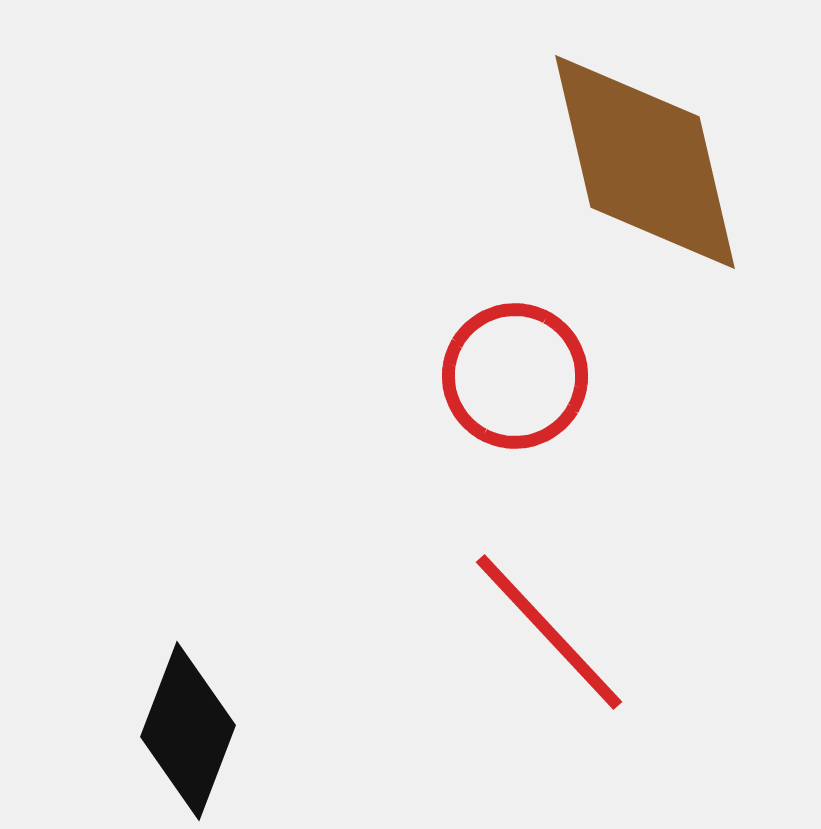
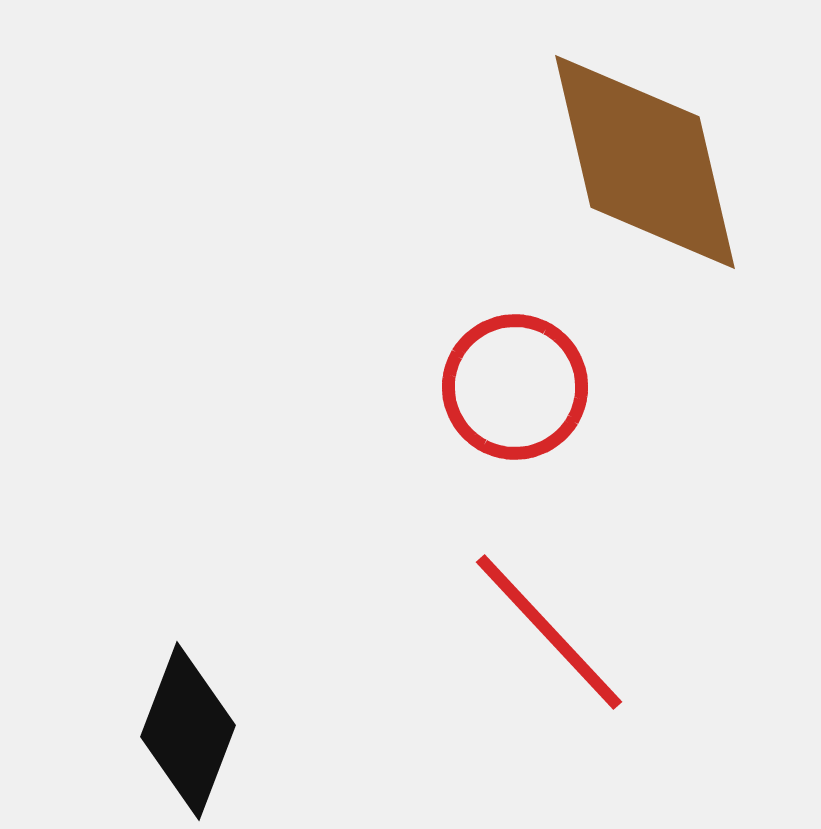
red circle: moved 11 px down
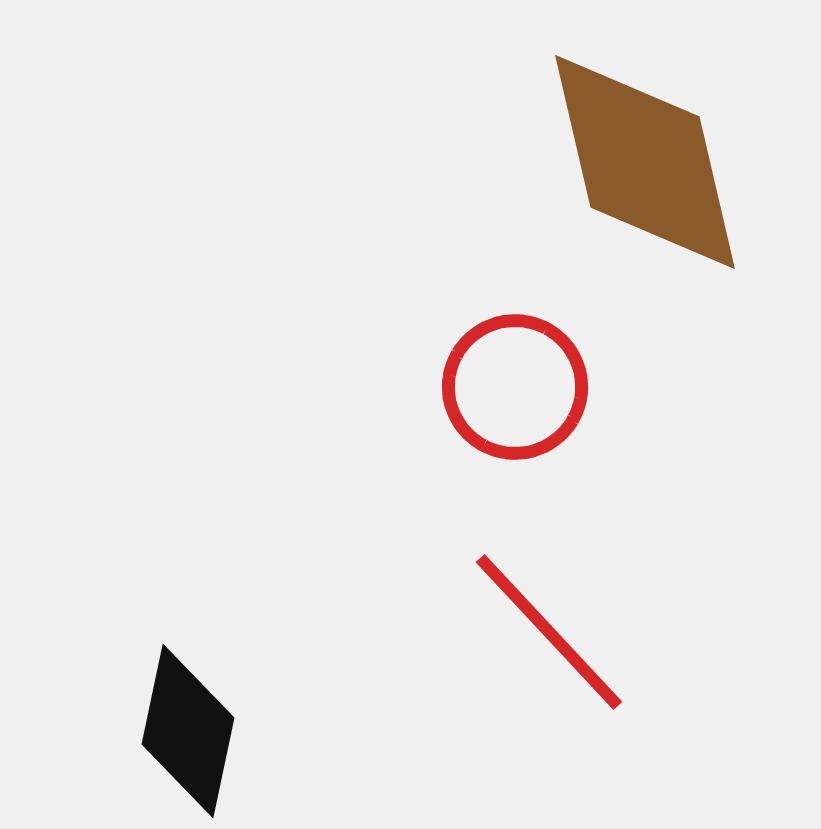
black diamond: rotated 9 degrees counterclockwise
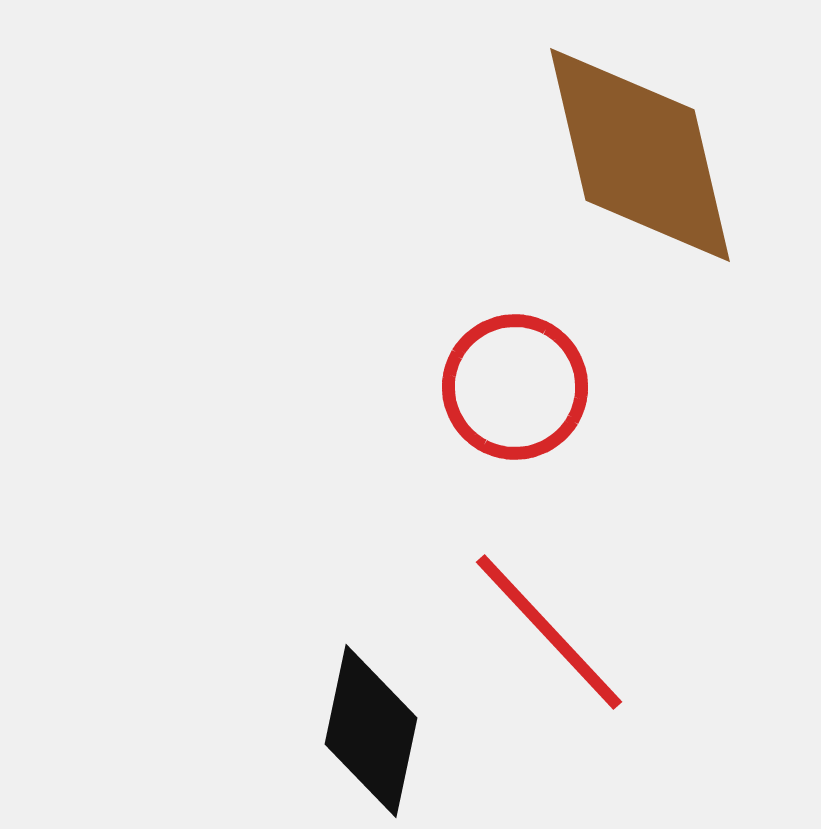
brown diamond: moved 5 px left, 7 px up
black diamond: moved 183 px right
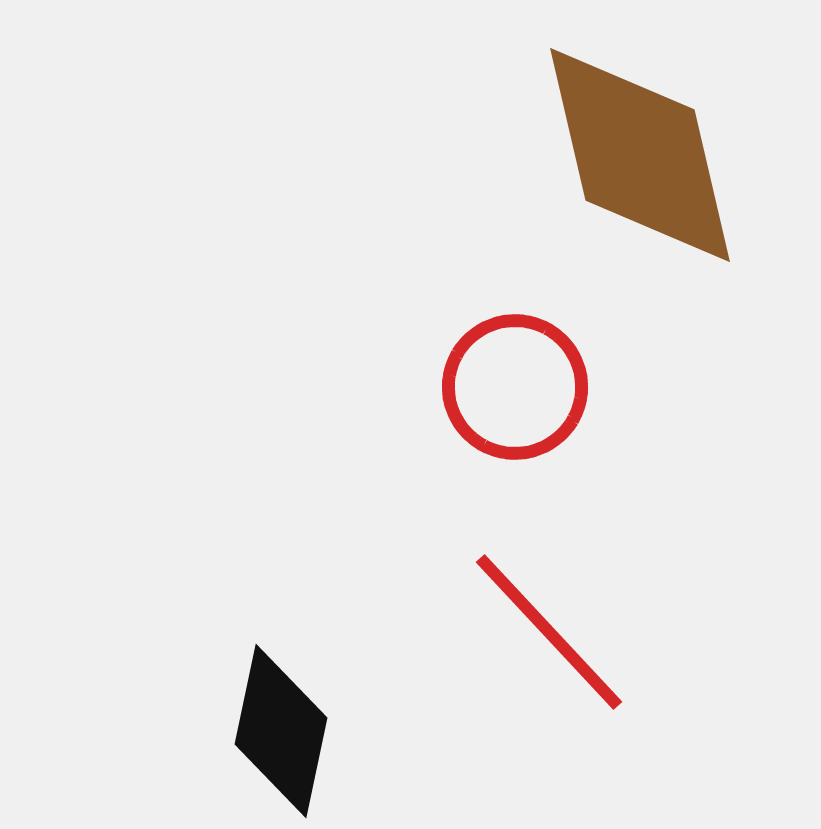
black diamond: moved 90 px left
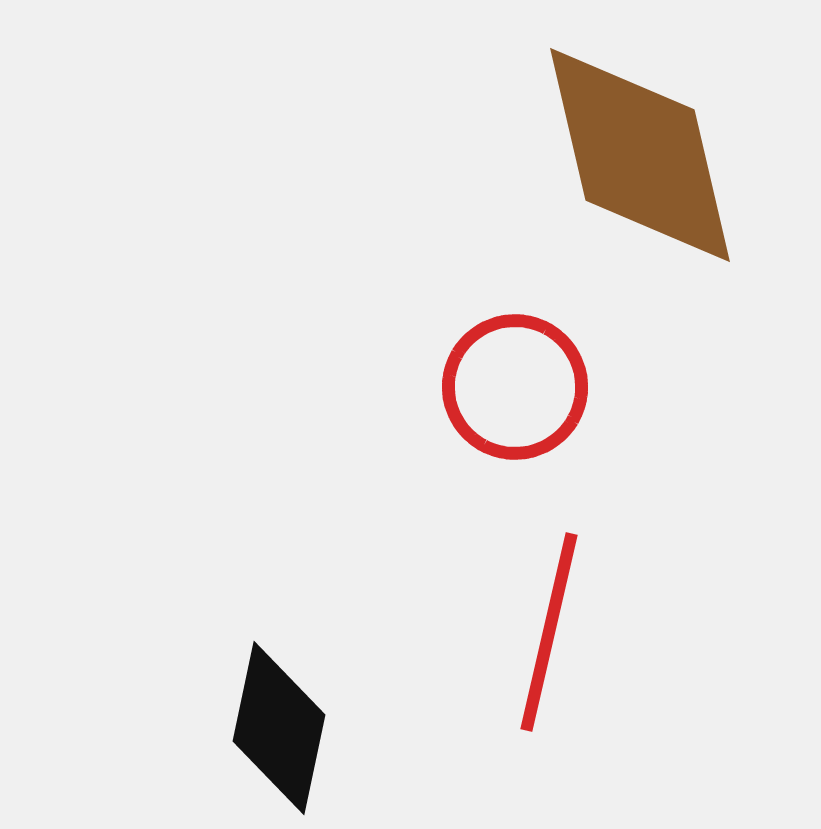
red line: rotated 56 degrees clockwise
black diamond: moved 2 px left, 3 px up
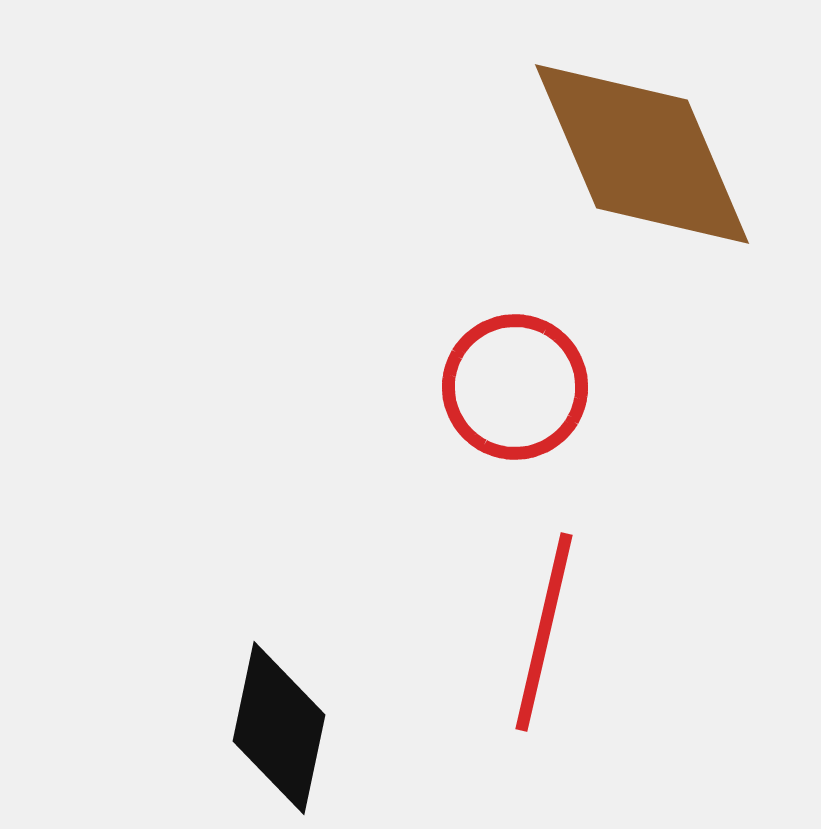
brown diamond: moved 2 px right, 1 px up; rotated 10 degrees counterclockwise
red line: moved 5 px left
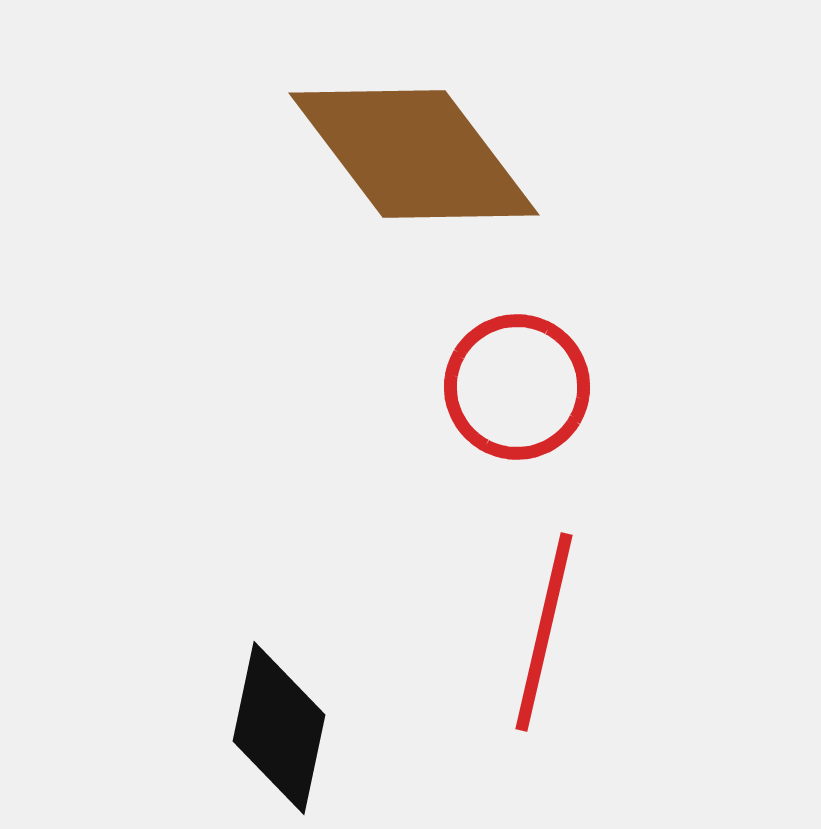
brown diamond: moved 228 px left; rotated 14 degrees counterclockwise
red circle: moved 2 px right
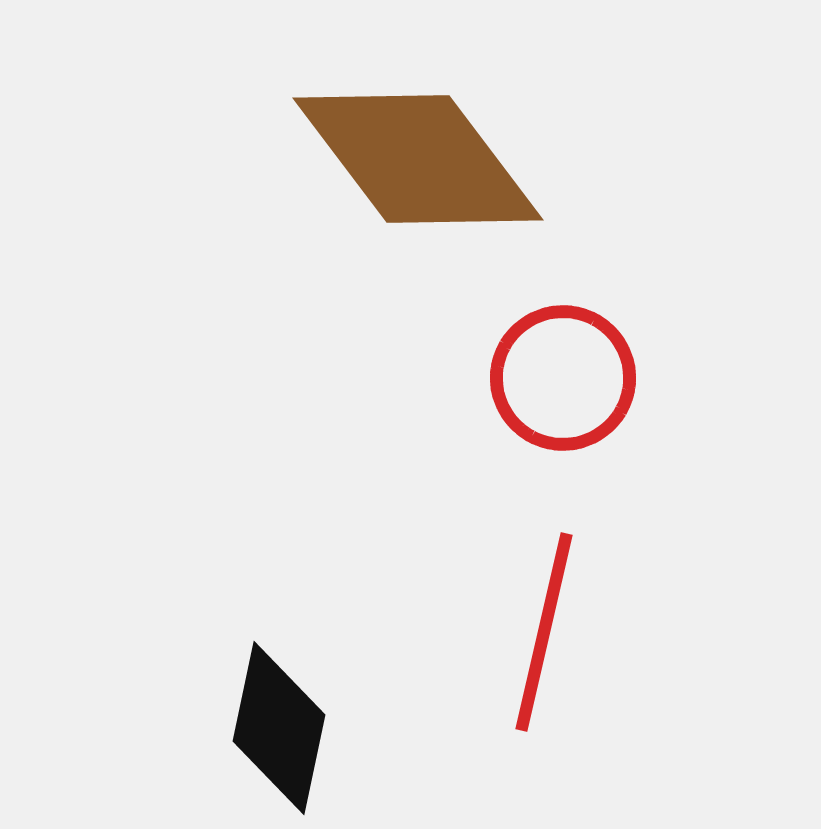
brown diamond: moved 4 px right, 5 px down
red circle: moved 46 px right, 9 px up
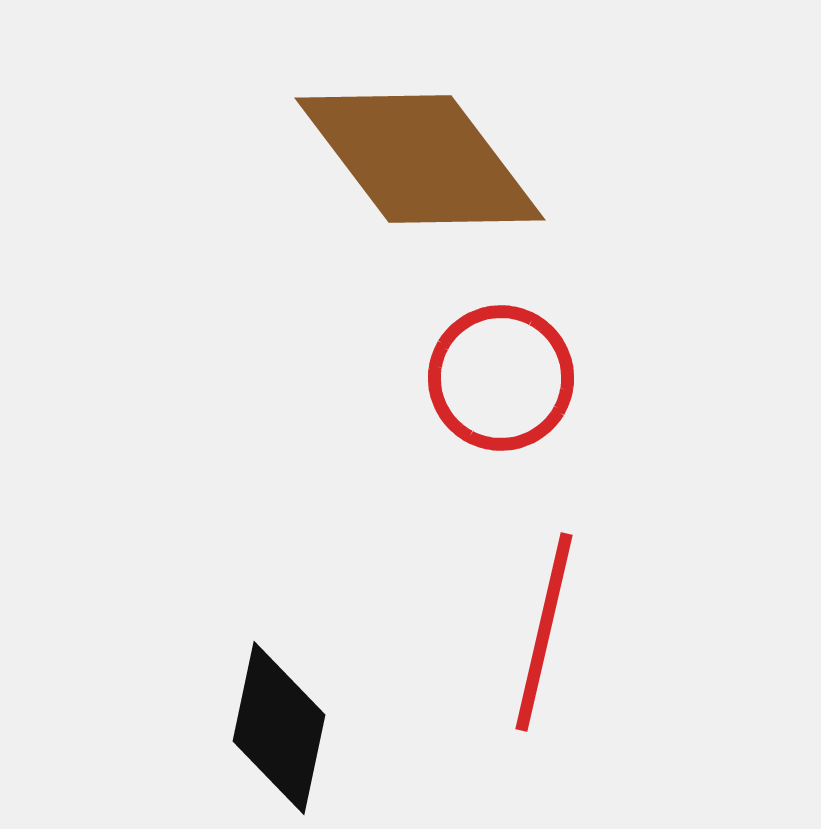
brown diamond: moved 2 px right
red circle: moved 62 px left
